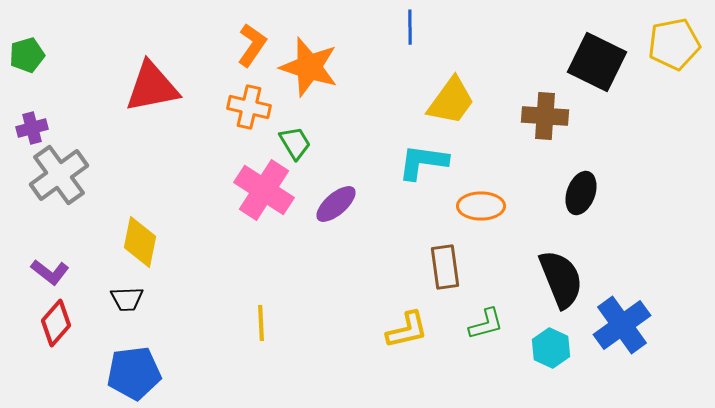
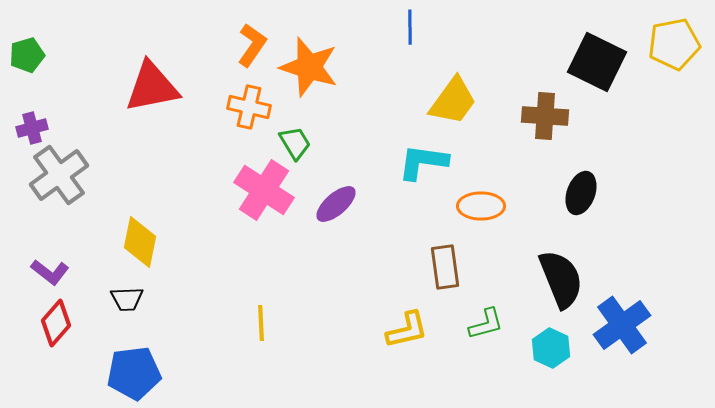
yellow trapezoid: moved 2 px right
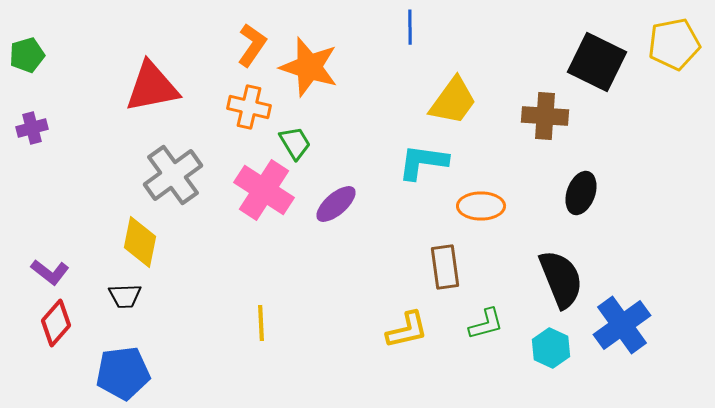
gray cross: moved 114 px right
black trapezoid: moved 2 px left, 3 px up
blue pentagon: moved 11 px left
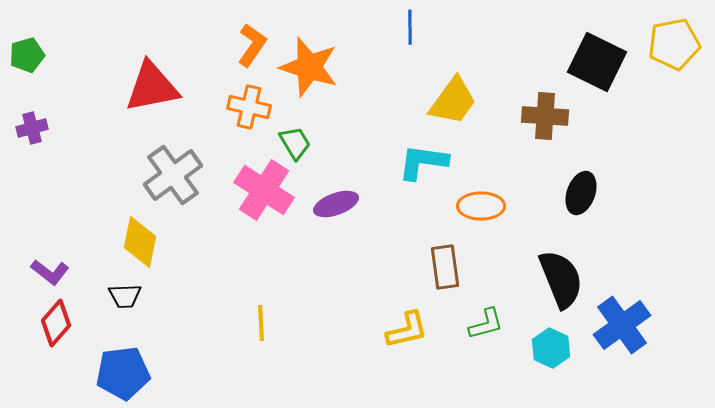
purple ellipse: rotated 21 degrees clockwise
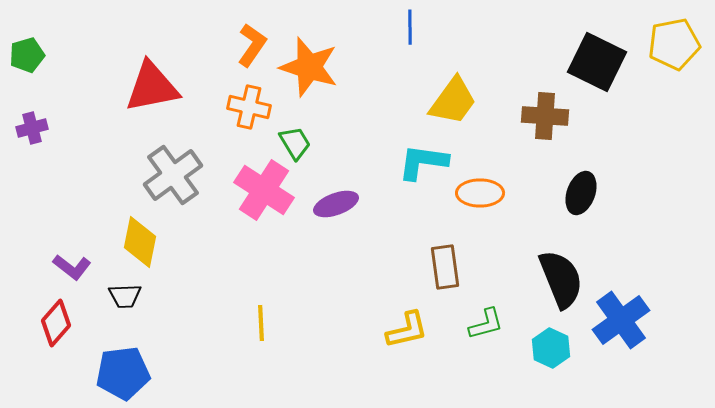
orange ellipse: moved 1 px left, 13 px up
purple L-shape: moved 22 px right, 5 px up
blue cross: moved 1 px left, 5 px up
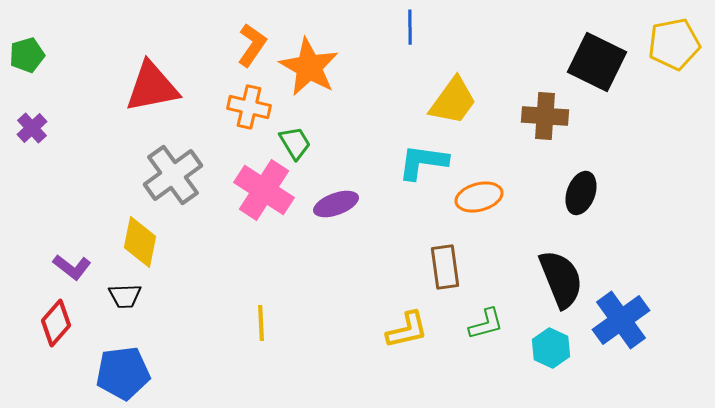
orange star: rotated 12 degrees clockwise
purple cross: rotated 28 degrees counterclockwise
orange ellipse: moved 1 px left, 4 px down; rotated 15 degrees counterclockwise
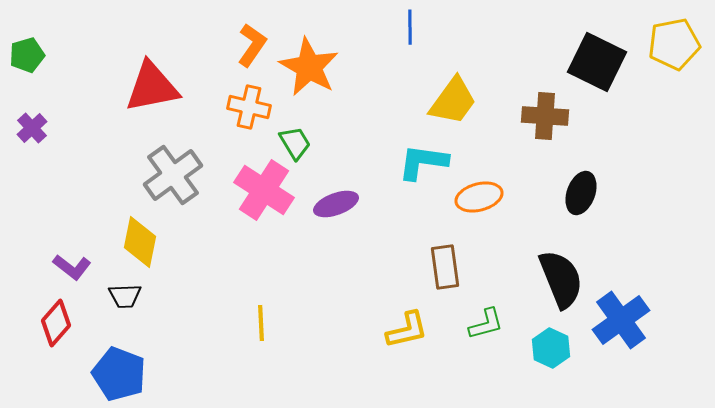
blue pentagon: moved 4 px left, 1 px down; rotated 28 degrees clockwise
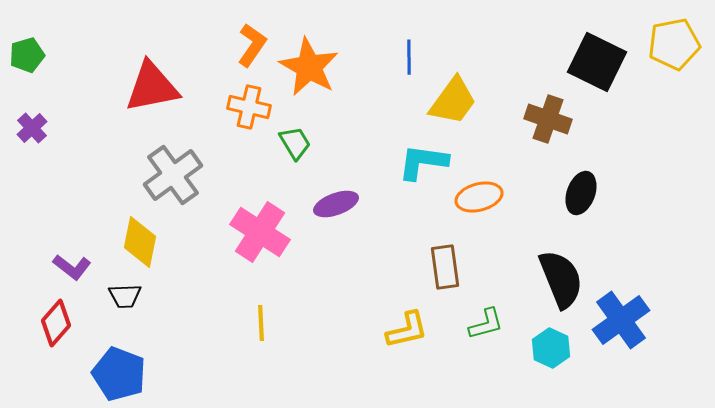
blue line: moved 1 px left, 30 px down
brown cross: moved 3 px right, 3 px down; rotated 15 degrees clockwise
pink cross: moved 4 px left, 42 px down
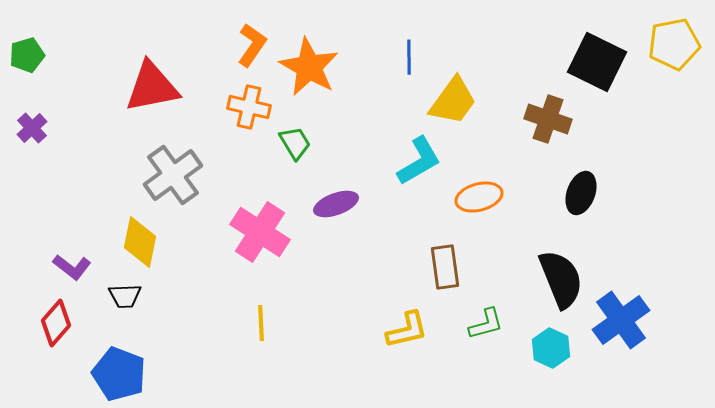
cyan L-shape: moved 4 px left, 1 px up; rotated 142 degrees clockwise
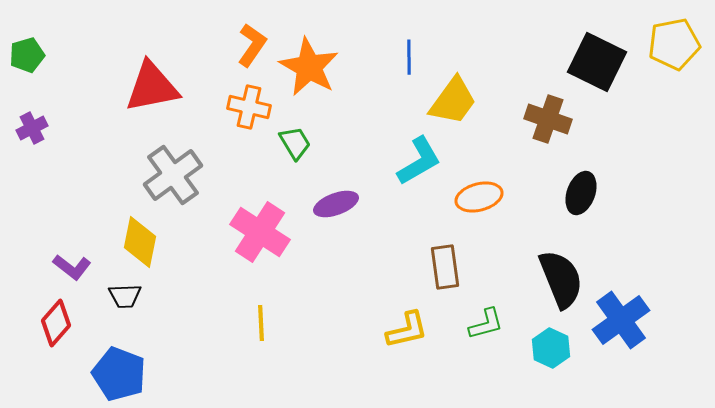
purple cross: rotated 16 degrees clockwise
